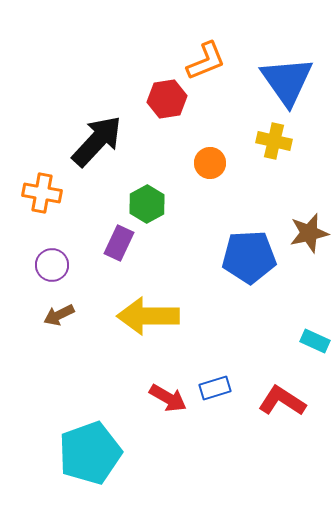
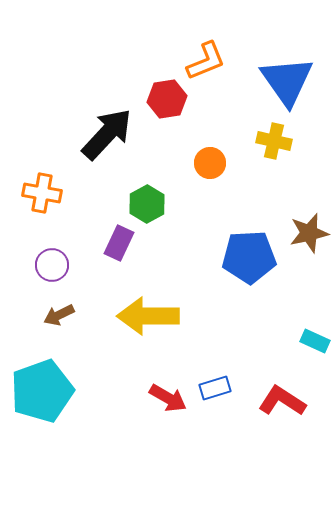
black arrow: moved 10 px right, 7 px up
cyan pentagon: moved 48 px left, 62 px up
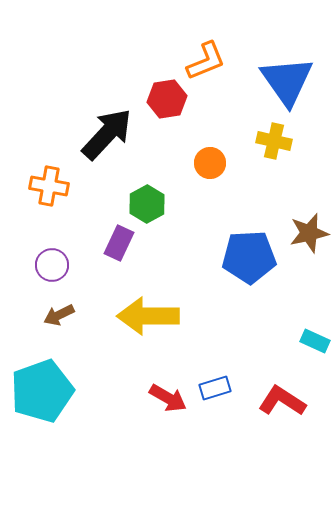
orange cross: moved 7 px right, 7 px up
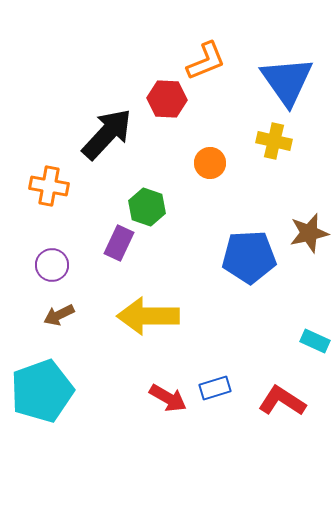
red hexagon: rotated 12 degrees clockwise
green hexagon: moved 3 px down; rotated 12 degrees counterclockwise
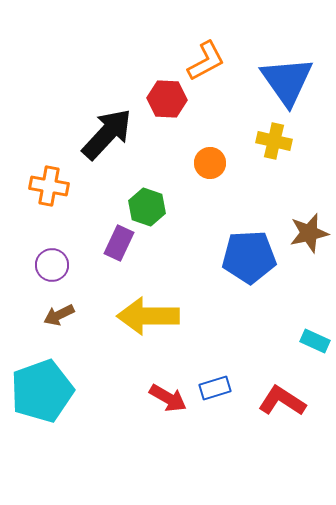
orange L-shape: rotated 6 degrees counterclockwise
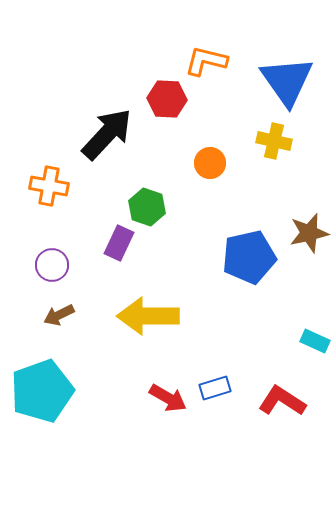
orange L-shape: rotated 138 degrees counterclockwise
blue pentagon: rotated 10 degrees counterclockwise
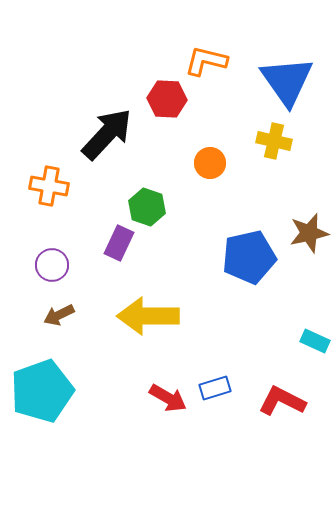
red L-shape: rotated 6 degrees counterclockwise
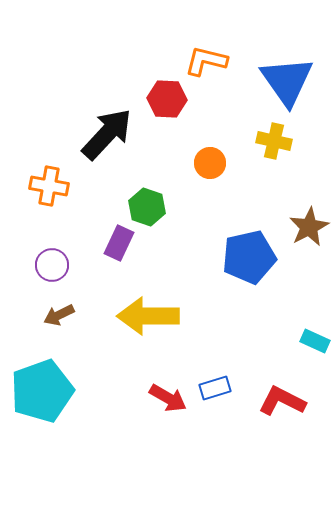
brown star: moved 6 px up; rotated 15 degrees counterclockwise
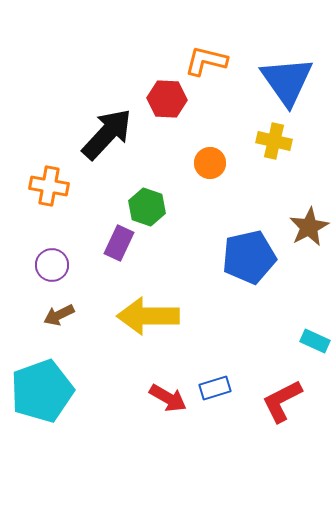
red L-shape: rotated 54 degrees counterclockwise
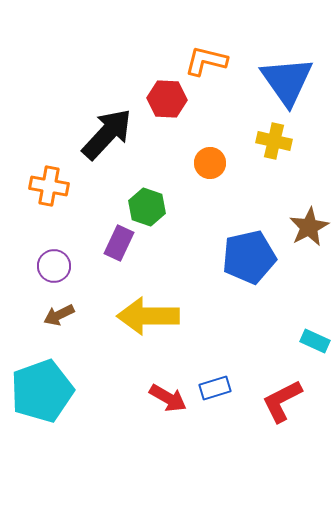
purple circle: moved 2 px right, 1 px down
